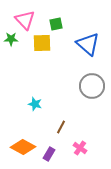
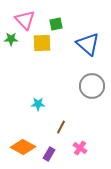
cyan star: moved 3 px right; rotated 16 degrees counterclockwise
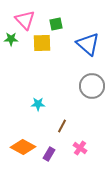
brown line: moved 1 px right, 1 px up
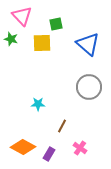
pink triangle: moved 3 px left, 4 px up
green star: rotated 16 degrees clockwise
gray circle: moved 3 px left, 1 px down
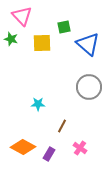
green square: moved 8 px right, 3 px down
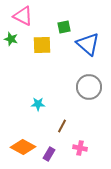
pink triangle: moved 1 px right; rotated 20 degrees counterclockwise
yellow square: moved 2 px down
pink cross: rotated 24 degrees counterclockwise
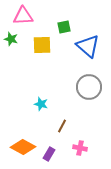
pink triangle: rotated 30 degrees counterclockwise
blue triangle: moved 2 px down
cyan star: moved 3 px right; rotated 16 degrees clockwise
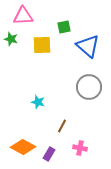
cyan star: moved 3 px left, 2 px up
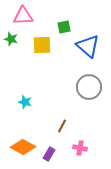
cyan star: moved 13 px left
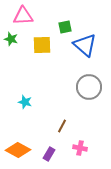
green square: moved 1 px right
blue triangle: moved 3 px left, 1 px up
orange diamond: moved 5 px left, 3 px down
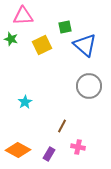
yellow square: rotated 24 degrees counterclockwise
gray circle: moved 1 px up
cyan star: rotated 24 degrees clockwise
pink cross: moved 2 px left, 1 px up
